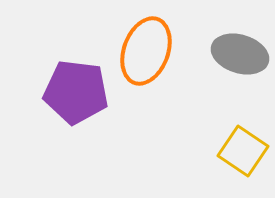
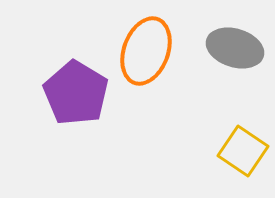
gray ellipse: moved 5 px left, 6 px up
purple pentagon: moved 1 px down; rotated 24 degrees clockwise
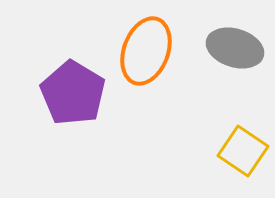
purple pentagon: moved 3 px left
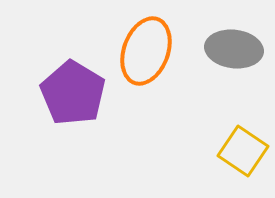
gray ellipse: moved 1 px left, 1 px down; rotated 10 degrees counterclockwise
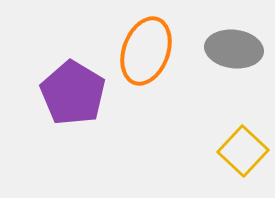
yellow square: rotated 9 degrees clockwise
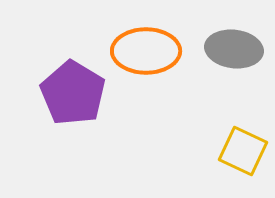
orange ellipse: rotated 70 degrees clockwise
yellow square: rotated 18 degrees counterclockwise
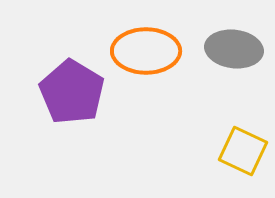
purple pentagon: moved 1 px left, 1 px up
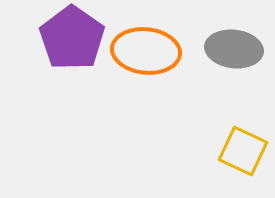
orange ellipse: rotated 6 degrees clockwise
purple pentagon: moved 54 px up; rotated 4 degrees clockwise
